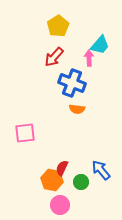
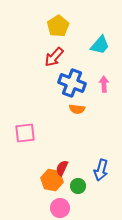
pink arrow: moved 15 px right, 26 px down
blue arrow: rotated 125 degrees counterclockwise
green circle: moved 3 px left, 4 px down
pink circle: moved 3 px down
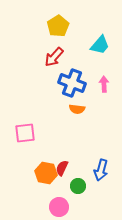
orange hexagon: moved 6 px left, 7 px up
pink circle: moved 1 px left, 1 px up
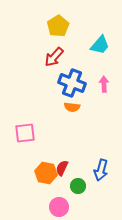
orange semicircle: moved 5 px left, 2 px up
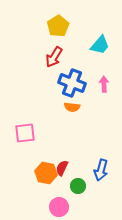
red arrow: rotated 10 degrees counterclockwise
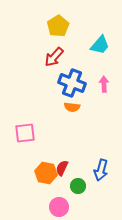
red arrow: rotated 10 degrees clockwise
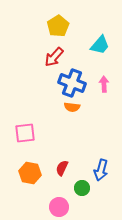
orange hexagon: moved 16 px left
green circle: moved 4 px right, 2 px down
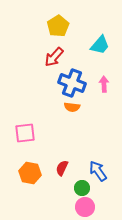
blue arrow: moved 3 px left, 1 px down; rotated 130 degrees clockwise
pink circle: moved 26 px right
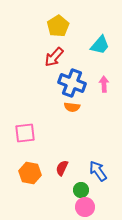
green circle: moved 1 px left, 2 px down
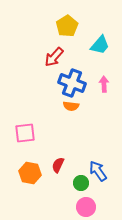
yellow pentagon: moved 9 px right
orange semicircle: moved 1 px left, 1 px up
red semicircle: moved 4 px left, 3 px up
green circle: moved 7 px up
pink circle: moved 1 px right
